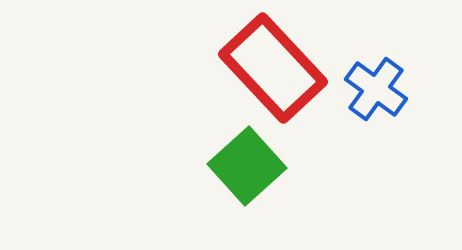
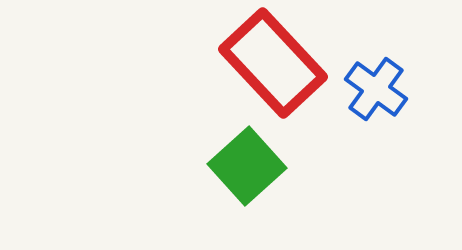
red rectangle: moved 5 px up
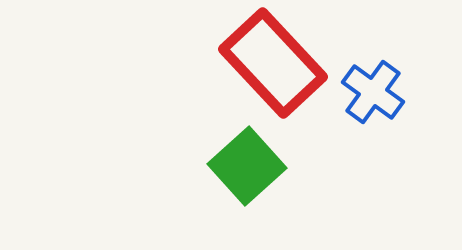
blue cross: moved 3 px left, 3 px down
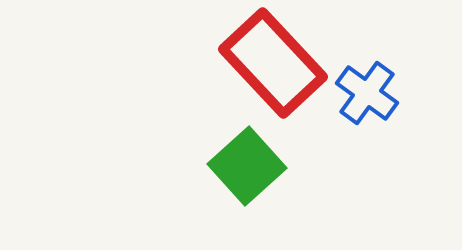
blue cross: moved 6 px left, 1 px down
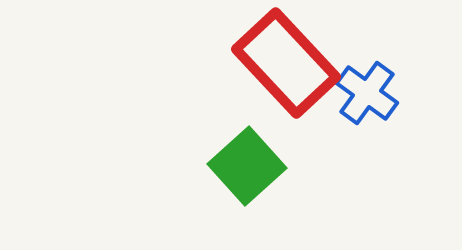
red rectangle: moved 13 px right
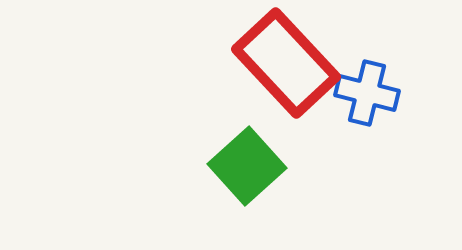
blue cross: rotated 22 degrees counterclockwise
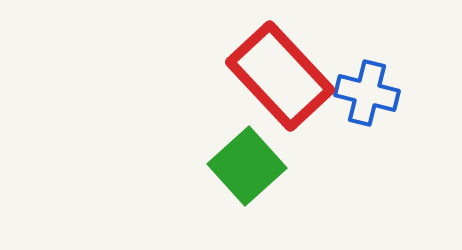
red rectangle: moved 6 px left, 13 px down
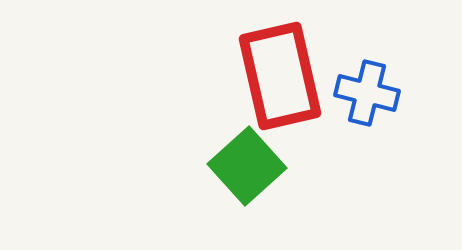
red rectangle: rotated 30 degrees clockwise
